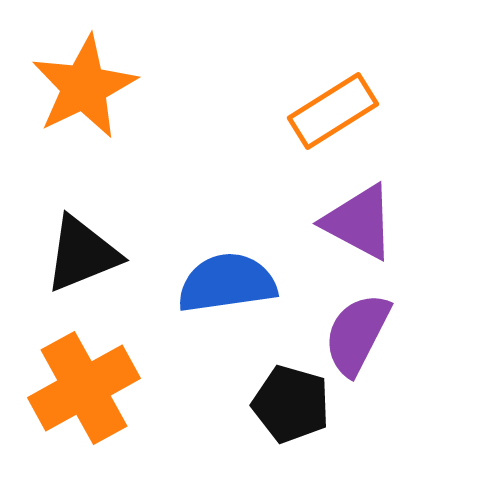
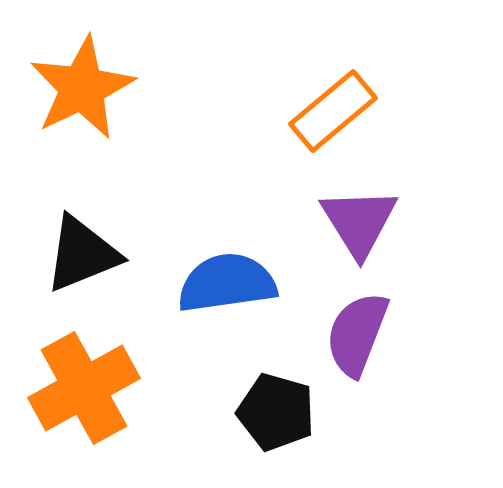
orange star: moved 2 px left, 1 px down
orange rectangle: rotated 8 degrees counterclockwise
purple triangle: rotated 30 degrees clockwise
purple semicircle: rotated 6 degrees counterclockwise
black pentagon: moved 15 px left, 8 px down
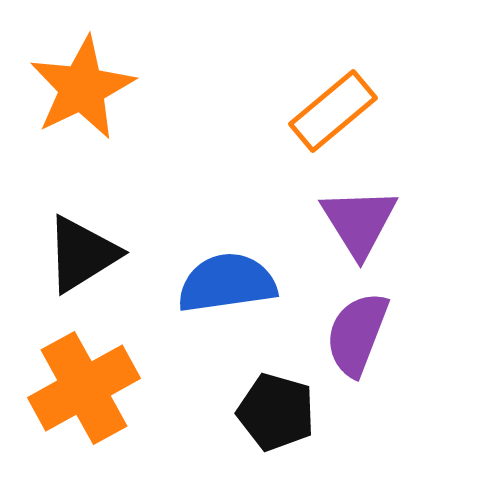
black triangle: rotated 10 degrees counterclockwise
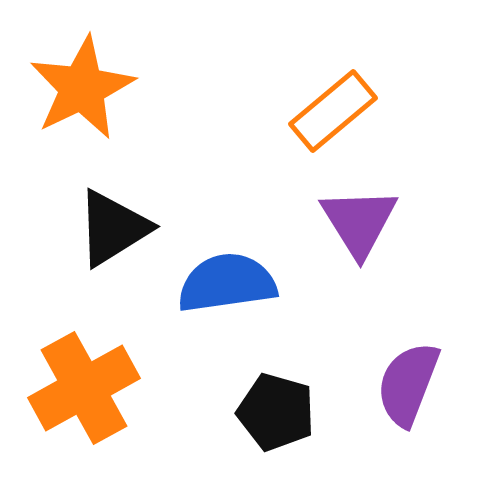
black triangle: moved 31 px right, 26 px up
purple semicircle: moved 51 px right, 50 px down
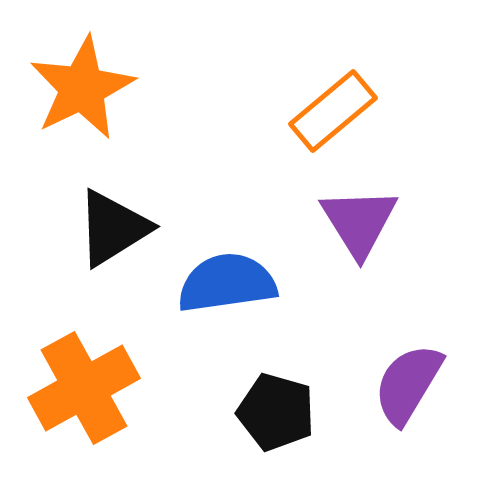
purple semicircle: rotated 10 degrees clockwise
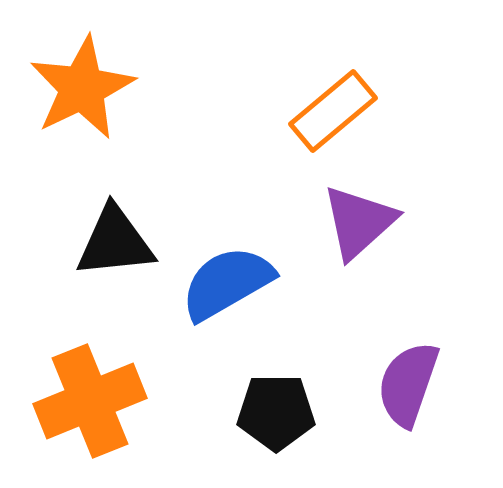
purple triangle: rotated 20 degrees clockwise
black triangle: moved 2 px right, 14 px down; rotated 26 degrees clockwise
blue semicircle: rotated 22 degrees counterclockwise
purple semicircle: rotated 12 degrees counterclockwise
orange cross: moved 6 px right, 13 px down; rotated 7 degrees clockwise
black pentagon: rotated 16 degrees counterclockwise
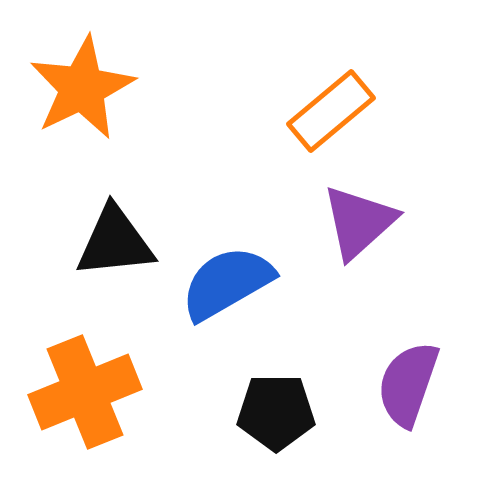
orange rectangle: moved 2 px left
orange cross: moved 5 px left, 9 px up
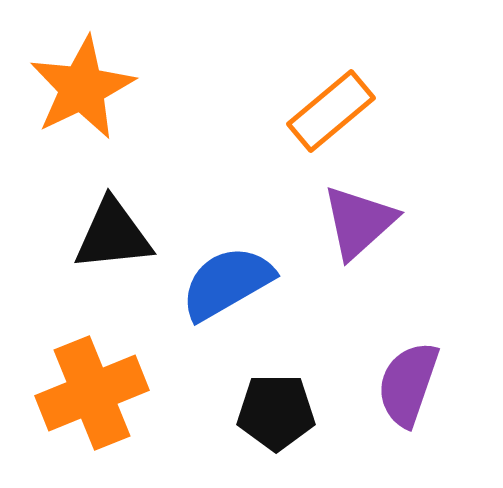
black triangle: moved 2 px left, 7 px up
orange cross: moved 7 px right, 1 px down
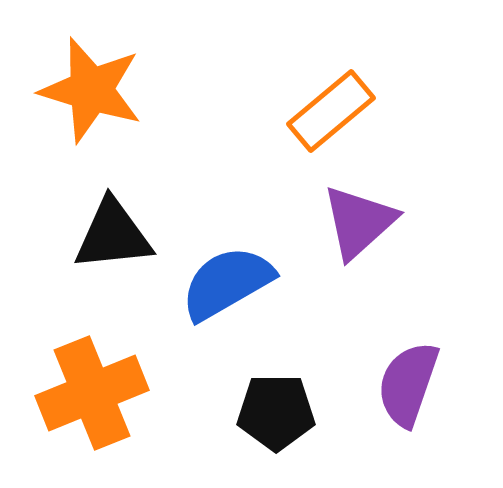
orange star: moved 9 px right, 2 px down; rotated 29 degrees counterclockwise
